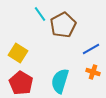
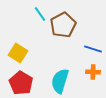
blue line: moved 2 px right; rotated 48 degrees clockwise
orange cross: rotated 16 degrees counterclockwise
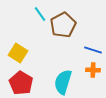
blue line: moved 1 px down
orange cross: moved 2 px up
cyan semicircle: moved 3 px right, 1 px down
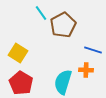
cyan line: moved 1 px right, 1 px up
orange cross: moved 7 px left
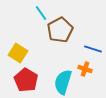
brown pentagon: moved 3 px left, 5 px down
blue line: moved 1 px up
orange cross: moved 1 px left, 1 px up; rotated 16 degrees clockwise
red pentagon: moved 5 px right, 3 px up
